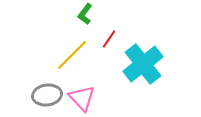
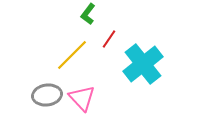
green L-shape: moved 3 px right
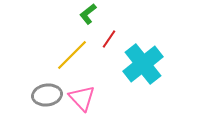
green L-shape: rotated 15 degrees clockwise
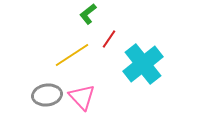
yellow line: rotated 12 degrees clockwise
pink triangle: moved 1 px up
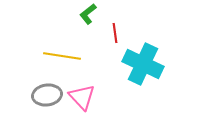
red line: moved 6 px right, 6 px up; rotated 42 degrees counterclockwise
yellow line: moved 10 px left, 1 px down; rotated 42 degrees clockwise
cyan cross: rotated 27 degrees counterclockwise
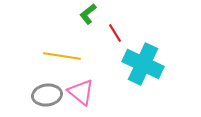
red line: rotated 24 degrees counterclockwise
pink triangle: moved 1 px left, 5 px up; rotated 8 degrees counterclockwise
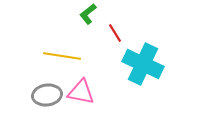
pink triangle: rotated 28 degrees counterclockwise
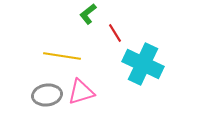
pink triangle: rotated 28 degrees counterclockwise
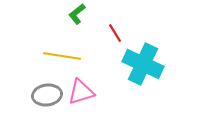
green L-shape: moved 11 px left
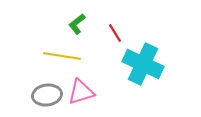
green L-shape: moved 10 px down
